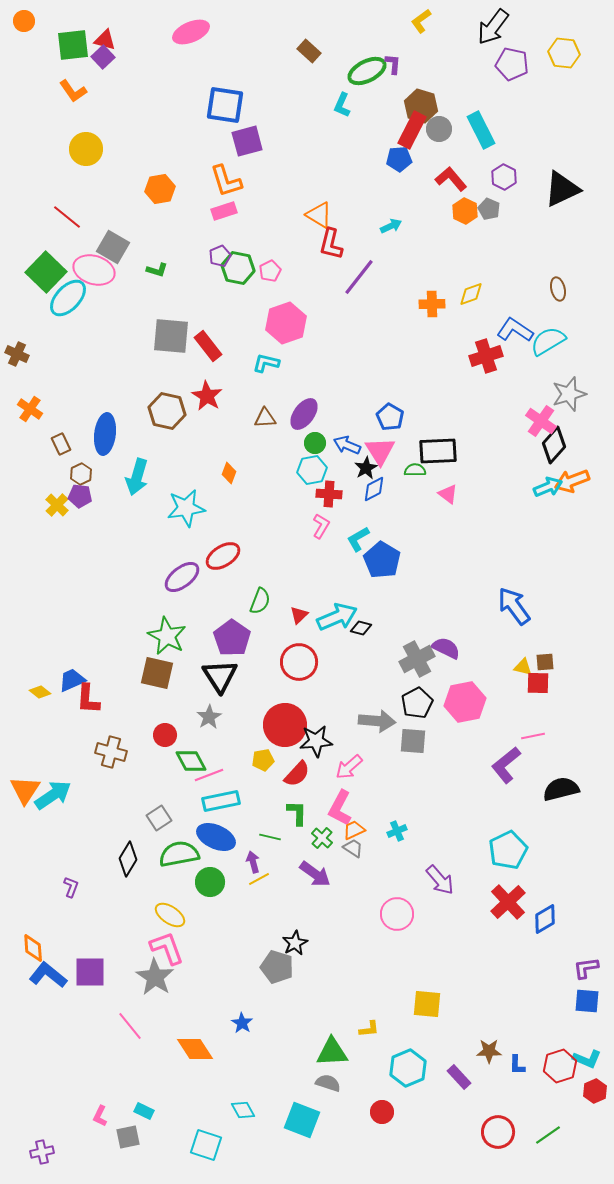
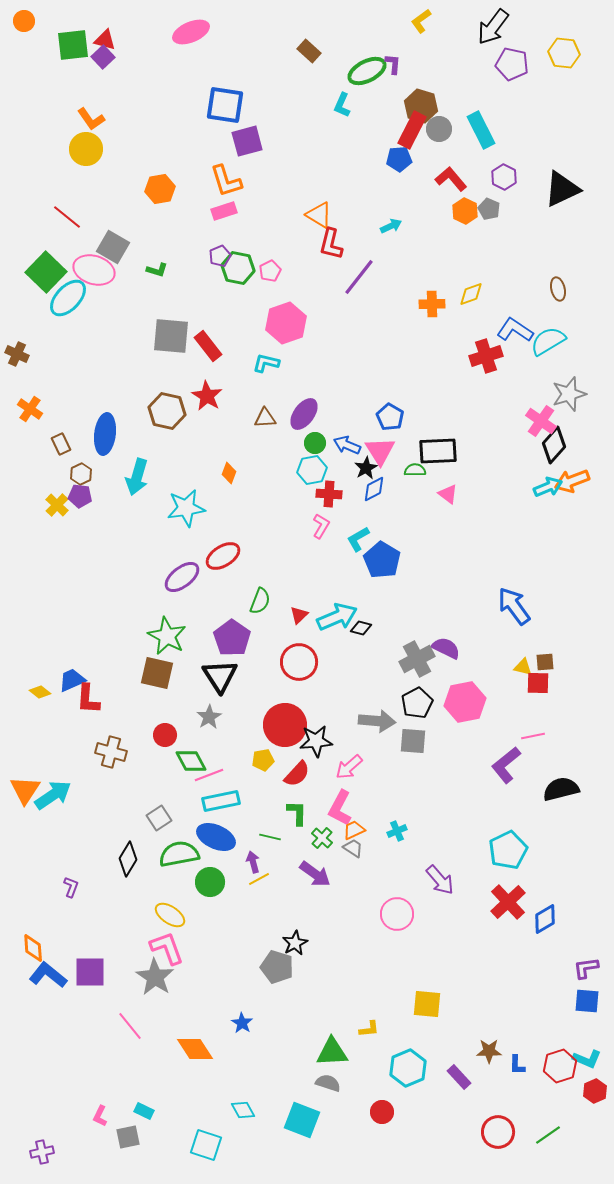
orange L-shape at (73, 91): moved 18 px right, 28 px down
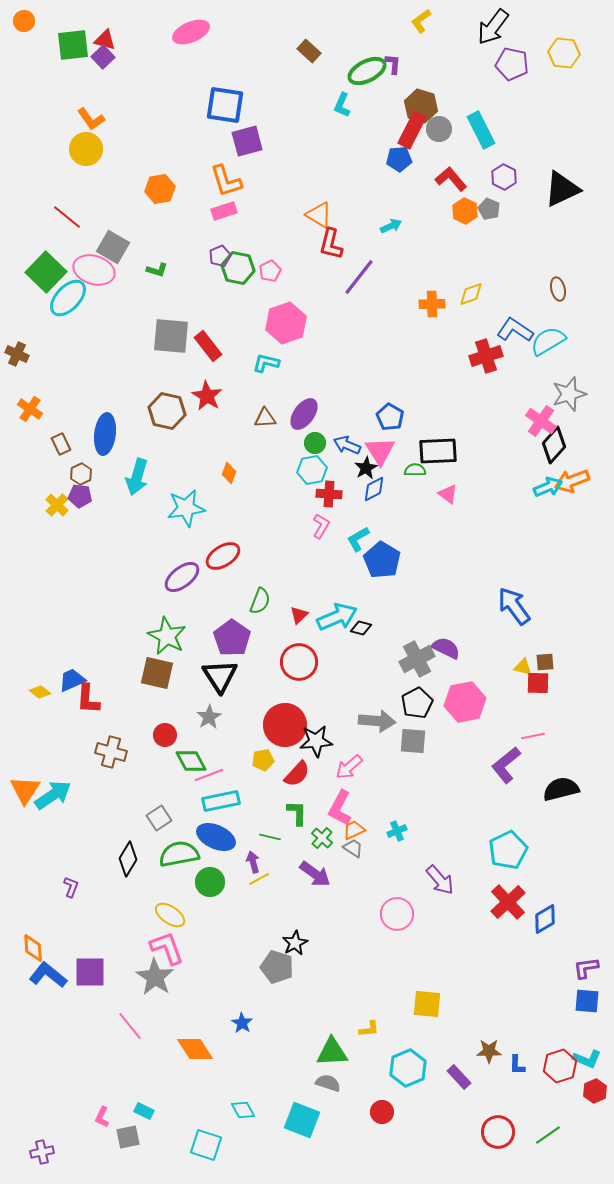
pink L-shape at (100, 1116): moved 2 px right, 1 px down
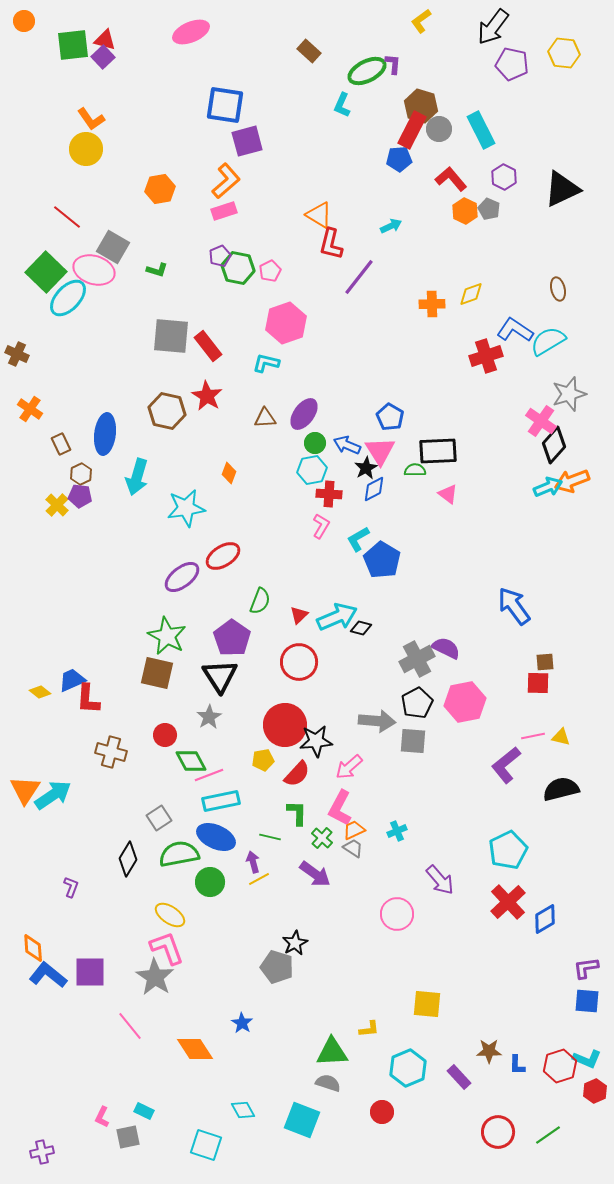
orange L-shape at (226, 181): rotated 114 degrees counterclockwise
yellow triangle at (523, 667): moved 38 px right, 70 px down
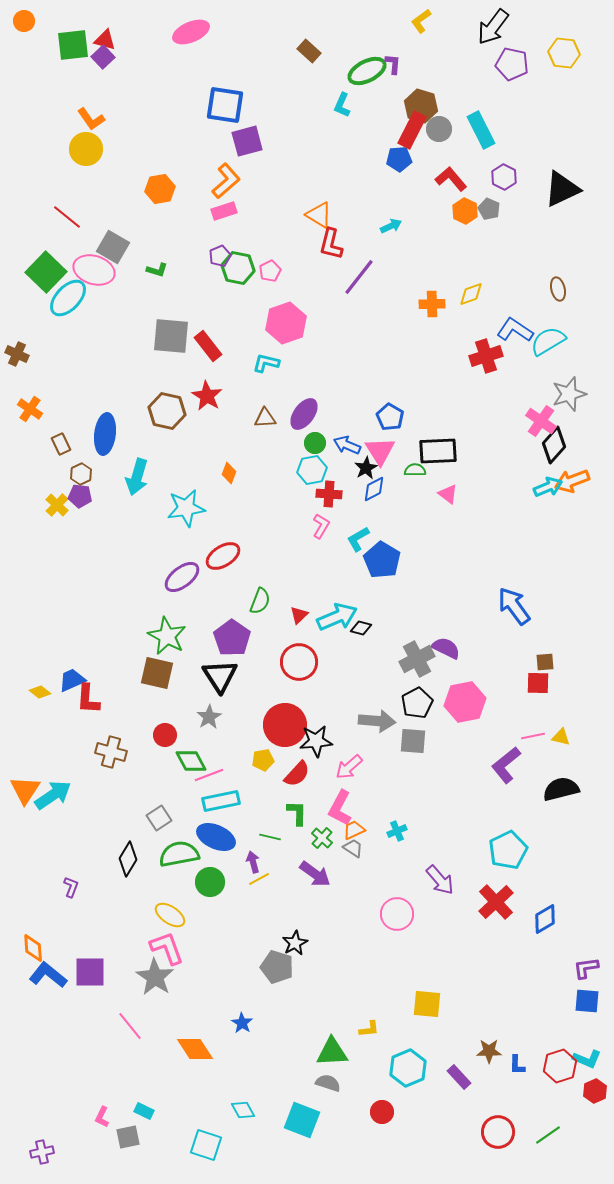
red cross at (508, 902): moved 12 px left
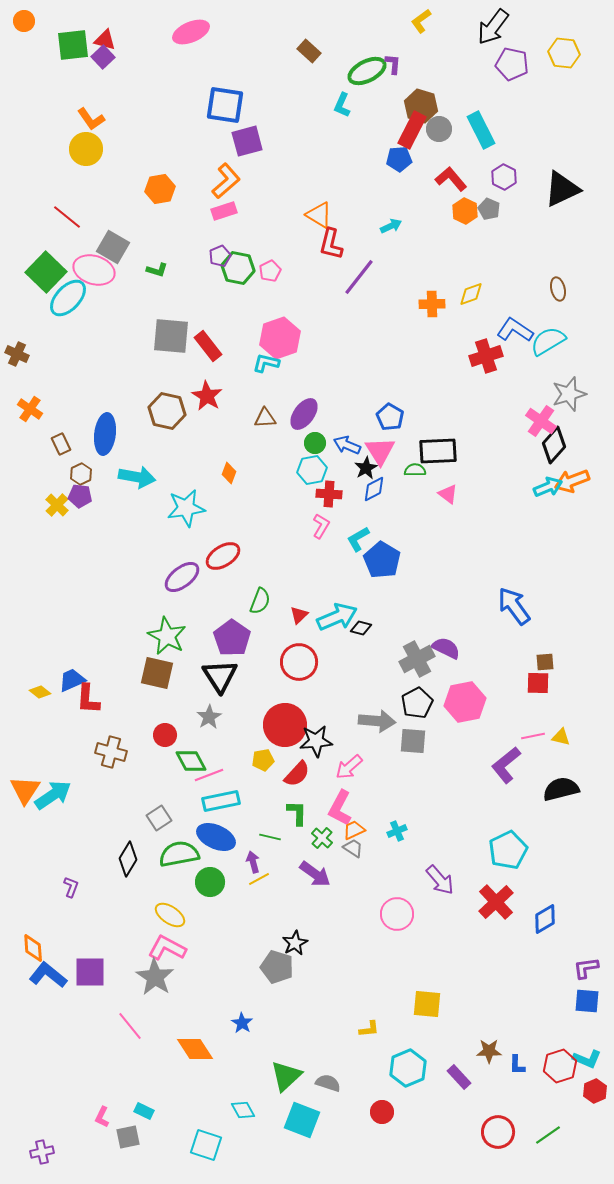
pink hexagon at (286, 323): moved 6 px left, 15 px down
cyan arrow at (137, 477): rotated 96 degrees counterclockwise
pink L-shape at (167, 948): rotated 42 degrees counterclockwise
green triangle at (332, 1052): moved 46 px left, 24 px down; rotated 40 degrees counterclockwise
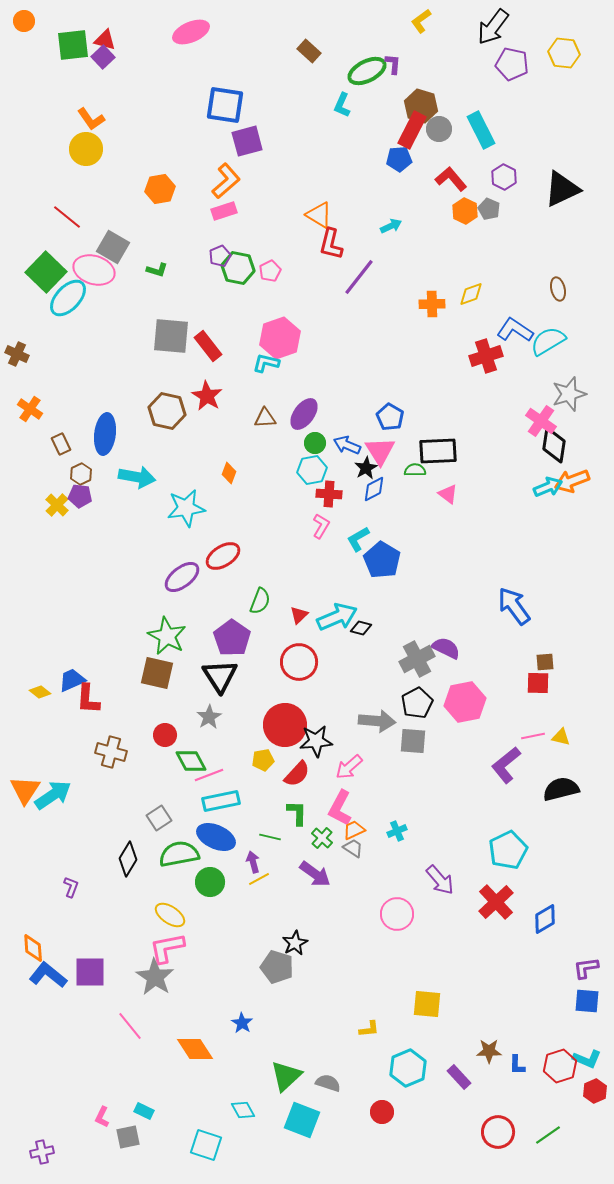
black diamond at (554, 445): rotated 33 degrees counterclockwise
pink L-shape at (167, 948): rotated 39 degrees counterclockwise
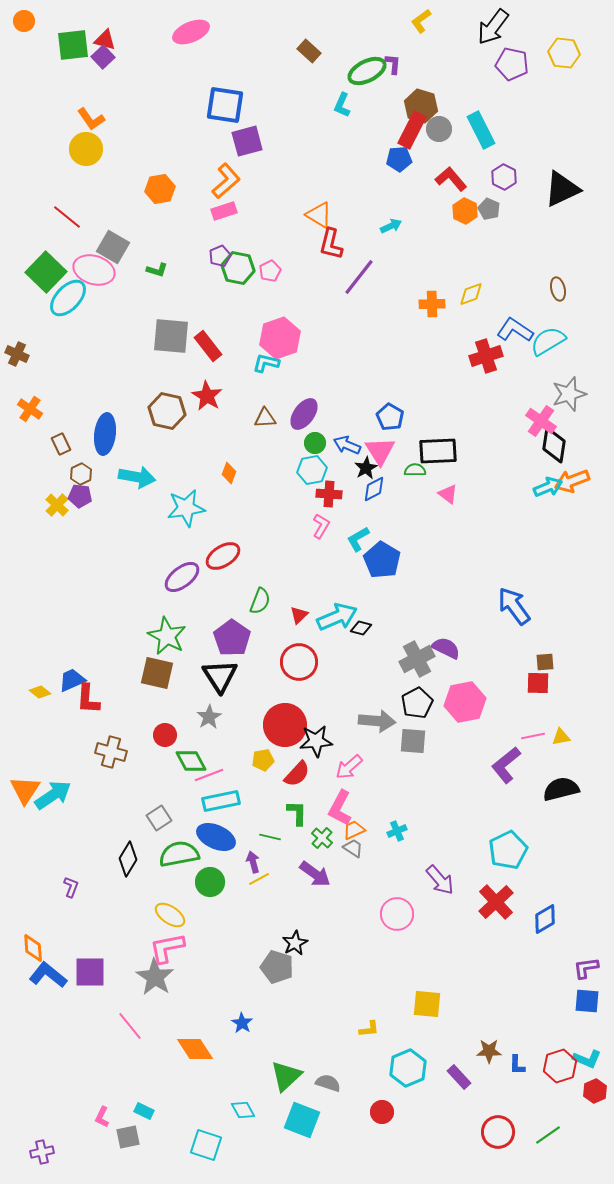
yellow triangle at (561, 737): rotated 24 degrees counterclockwise
